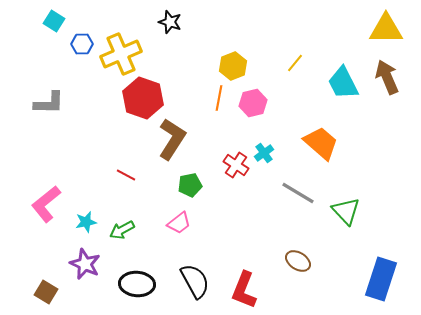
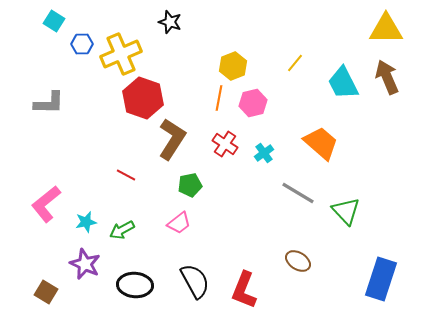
red cross: moved 11 px left, 21 px up
black ellipse: moved 2 px left, 1 px down
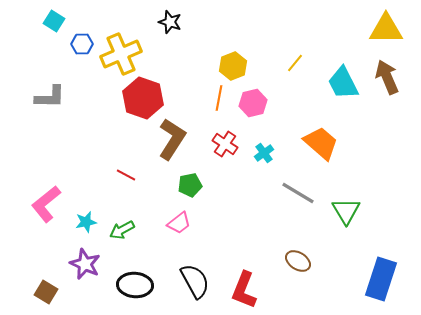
gray L-shape: moved 1 px right, 6 px up
green triangle: rotated 12 degrees clockwise
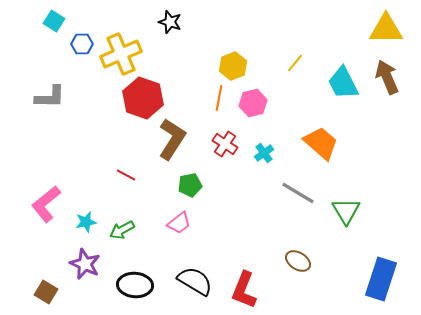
black semicircle: rotated 30 degrees counterclockwise
